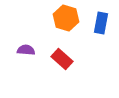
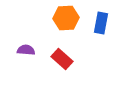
orange hexagon: rotated 20 degrees counterclockwise
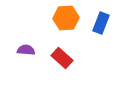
blue rectangle: rotated 10 degrees clockwise
red rectangle: moved 1 px up
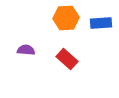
blue rectangle: rotated 65 degrees clockwise
red rectangle: moved 5 px right, 1 px down
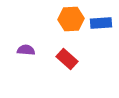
orange hexagon: moved 5 px right, 1 px down
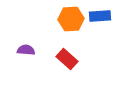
blue rectangle: moved 1 px left, 7 px up
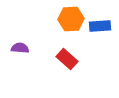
blue rectangle: moved 10 px down
purple semicircle: moved 6 px left, 2 px up
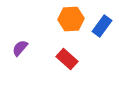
blue rectangle: moved 2 px right; rotated 50 degrees counterclockwise
purple semicircle: rotated 54 degrees counterclockwise
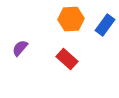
blue rectangle: moved 3 px right, 1 px up
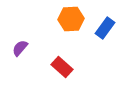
blue rectangle: moved 3 px down
red rectangle: moved 5 px left, 8 px down
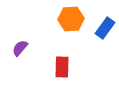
red rectangle: rotated 50 degrees clockwise
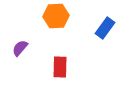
orange hexagon: moved 15 px left, 3 px up
red rectangle: moved 2 px left
